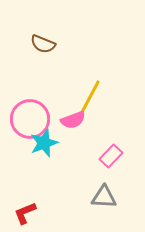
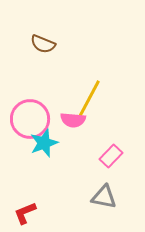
pink semicircle: rotated 25 degrees clockwise
gray triangle: rotated 8 degrees clockwise
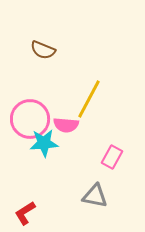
brown semicircle: moved 6 px down
pink semicircle: moved 7 px left, 5 px down
cyan star: rotated 16 degrees clockwise
pink rectangle: moved 1 px right, 1 px down; rotated 15 degrees counterclockwise
gray triangle: moved 9 px left, 1 px up
red L-shape: rotated 10 degrees counterclockwise
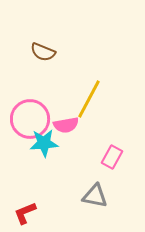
brown semicircle: moved 2 px down
pink semicircle: rotated 15 degrees counterclockwise
red L-shape: rotated 10 degrees clockwise
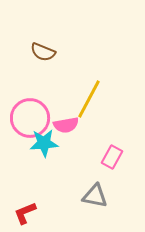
pink circle: moved 1 px up
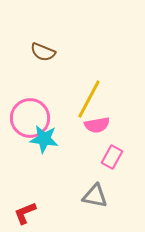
pink semicircle: moved 31 px right
cyan star: moved 4 px up; rotated 12 degrees clockwise
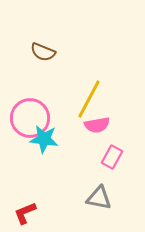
gray triangle: moved 4 px right, 2 px down
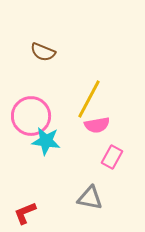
pink circle: moved 1 px right, 2 px up
cyan star: moved 2 px right, 2 px down
gray triangle: moved 9 px left
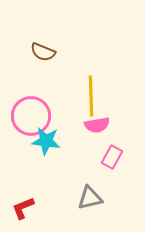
yellow line: moved 2 px right, 3 px up; rotated 30 degrees counterclockwise
gray triangle: rotated 24 degrees counterclockwise
red L-shape: moved 2 px left, 5 px up
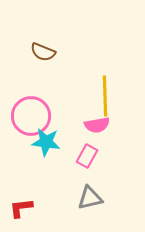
yellow line: moved 14 px right
cyan star: moved 1 px down
pink rectangle: moved 25 px left, 1 px up
red L-shape: moved 2 px left; rotated 15 degrees clockwise
